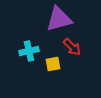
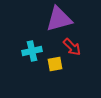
cyan cross: moved 3 px right
yellow square: moved 2 px right
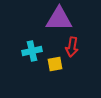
purple triangle: rotated 16 degrees clockwise
red arrow: rotated 54 degrees clockwise
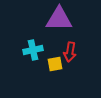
red arrow: moved 2 px left, 5 px down
cyan cross: moved 1 px right, 1 px up
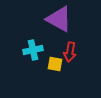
purple triangle: rotated 28 degrees clockwise
yellow square: rotated 21 degrees clockwise
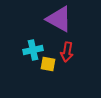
red arrow: moved 3 px left
yellow square: moved 7 px left
